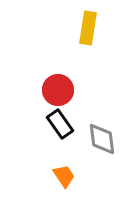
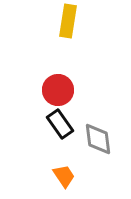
yellow rectangle: moved 20 px left, 7 px up
gray diamond: moved 4 px left
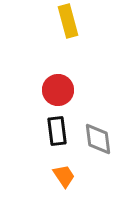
yellow rectangle: rotated 24 degrees counterclockwise
black rectangle: moved 3 px left, 7 px down; rotated 28 degrees clockwise
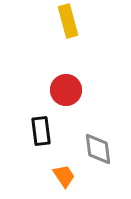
red circle: moved 8 px right
black rectangle: moved 16 px left
gray diamond: moved 10 px down
